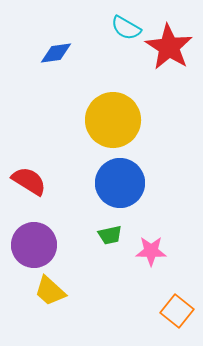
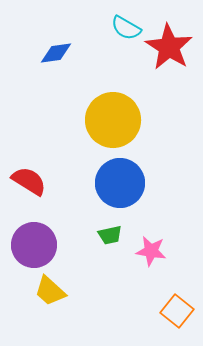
pink star: rotated 8 degrees clockwise
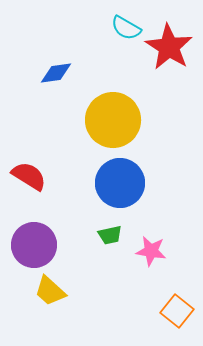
blue diamond: moved 20 px down
red semicircle: moved 5 px up
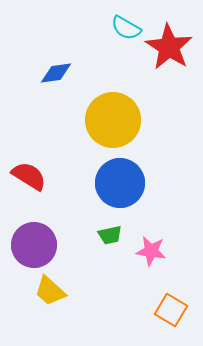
orange square: moved 6 px left, 1 px up; rotated 8 degrees counterclockwise
